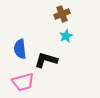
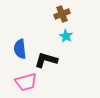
cyan star: rotated 16 degrees counterclockwise
pink trapezoid: moved 3 px right
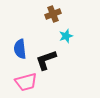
brown cross: moved 9 px left
cyan star: rotated 24 degrees clockwise
black L-shape: rotated 35 degrees counterclockwise
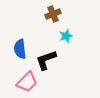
pink trapezoid: moved 1 px right; rotated 30 degrees counterclockwise
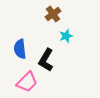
brown cross: rotated 14 degrees counterclockwise
black L-shape: rotated 40 degrees counterclockwise
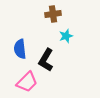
brown cross: rotated 28 degrees clockwise
